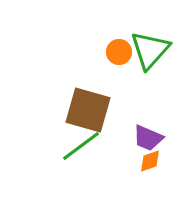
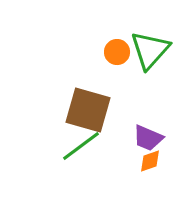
orange circle: moved 2 px left
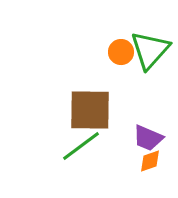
orange circle: moved 4 px right
brown square: moved 2 px right; rotated 15 degrees counterclockwise
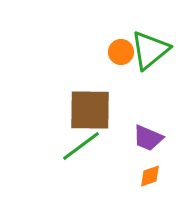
green triangle: rotated 9 degrees clockwise
orange diamond: moved 15 px down
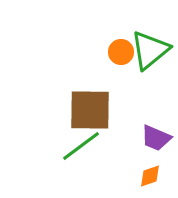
purple trapezoid: moved 8 px right
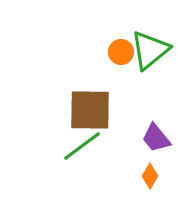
purple trapezoid: rotated 28 degrees clockwise
green line: moved 1 px right
orange diamond: rotated 40 degrees counterclockwise
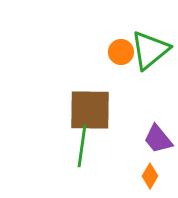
purple trapezoid: moved 2 px right, 1 px down
green line: rotated 45 degrees counterclockwise
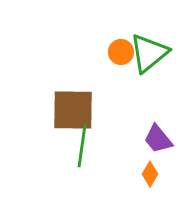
green triangle: moved 1 px left, 3 px down
brown square: moved 17 px left
orange diamond: moved 2 px up
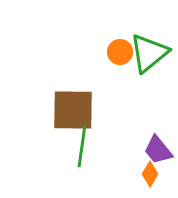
orange circle: moved 1 px left
purple trapezoid: moved 11 px down
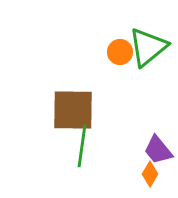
green triangle: moved 1 px left, 6 px up
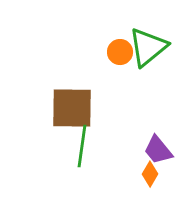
brown square: moved 1 px left, 2 px up
